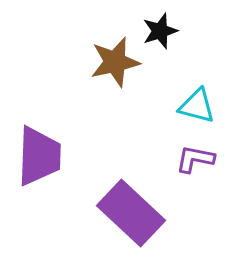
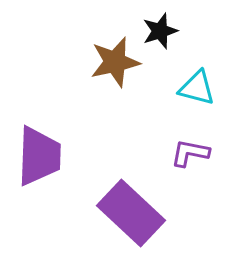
cyan triangle: moved 18 px up
purple L-shape: moved 5 px left, 6 px up
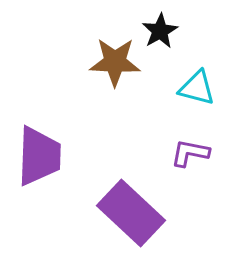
black star: rotated 12 degrees counterclockwise
brown star: rotated 15 degrees clockwise
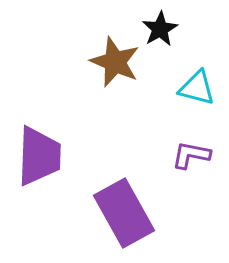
black star: moved 2 px up
brown star: rotated 21 degrees clockwise
purple L-shape: moved 1 px right, 2 px down
purple rectangle: moved 7 px left; rotated 18 degrees clockwise
